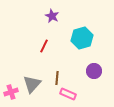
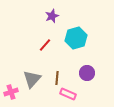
purple star: rotated 24 degrees clockwise
cyan hexagon: moved 6 px left
red line: moved 1 px right, 1 px up; rotated 16 degrees clockwise
purple circle: moved 7 px left, 2 px down
gray triangle: moved 5 px up
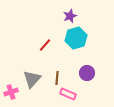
purple star: moved 18 px right
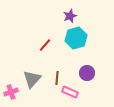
pink rectangle: moved 2 px right, 2 px up
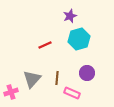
cyan hexagon: moved 3 px right, 1 px down
red line: rotated 24 degrees clockwise
pink rectangle: moved 2 px right, 1 px down
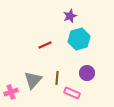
gray triangle: moved 1 px right, 1 px down
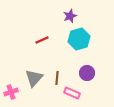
red line: moved 3 px left, 5 px up
gray triangle: moved 1 px right, 2 px up
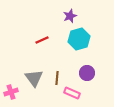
gray triangle: rotated 18 degrees counterclockwise
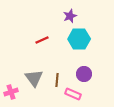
cyan hexagon: rotated 15 degrees clockwise
purple circle: moved 3 px left, 1 px down
brown line: moved 2 px down
pink rectangle: moved 1 px right, 1 px down
